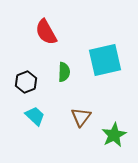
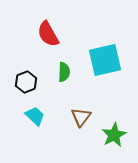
red semicircle: moved 2 px right, 2 px down
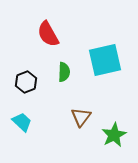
cyan trapezoid: moved 13 px left, 6 px down
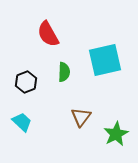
green star: moved 2 px right, 1 px up
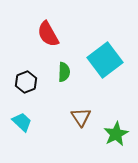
cyan square: rotated 24 degrees counterclockwise
brown triangle: rotated 10 degrees counterclockwise
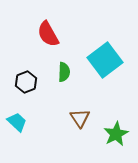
brown triangle: moved 1 px left, 1 px down
cyan trapezoid: moved 5 px left
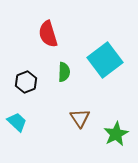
red semicircle: rotated 12 degrees clockwise
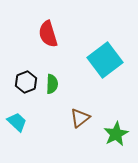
green semicircle: moved 12 px left, 12 px down
brown triangle: rotated 25 degrees clockwise
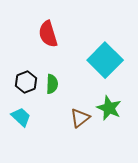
cyan square: rotated 8 degrees counterclockwise
cyan trapezoid: moved 4 px right, 5 px up
green star: moved 7 px left, 26 px up; rotated 20 degrees counterclockwise
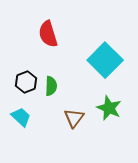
green semicircle: moved 1 px left, 2 px down
brown triangle: moved 6 px left; rotated 15 degrees counterclockwise
